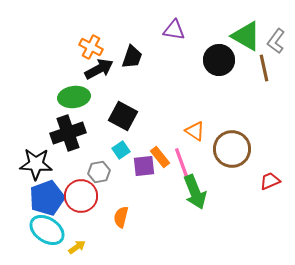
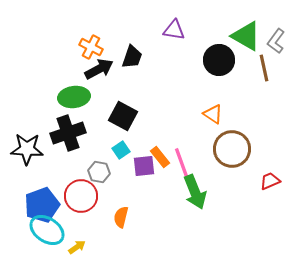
orange triangle: moved 18 px right, 17 px up
black star: moved 9 px left, 15 px up
gray hexagon: rotated 20 degrees clockwise
blue pentagon: moved 5 px left, 7 px down
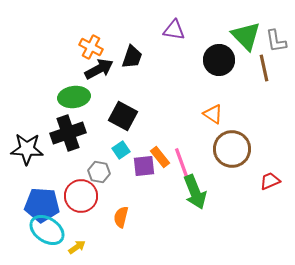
green triangle: rotated 16 degrees clockwise
gray L-shape: rotated 45 degrees counterclockwise
blue pentagon: rotated 24 degrees clockwise
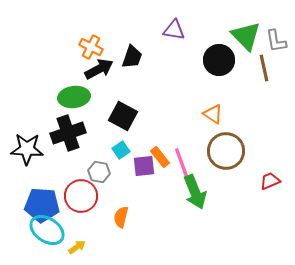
brown circle: moved 6 px left, 2 px down
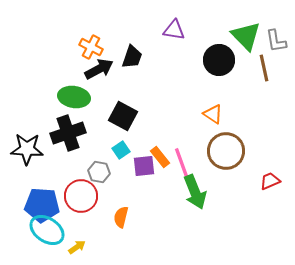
green ellipse: rotated 16 degrees clockwise
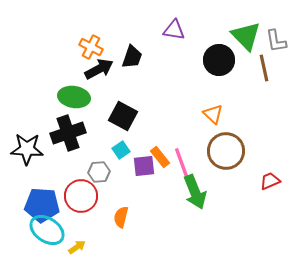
orange triangle: rotated 10 degrees clockwise
gray hexagon: rotated 15 degrees counterclockwise
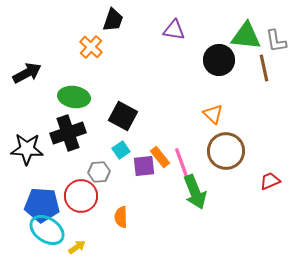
green triangle: rotated 40 degrees counterclockwise
orange cross: rotated 15 degrees clockwise
black trapezoid: moved 19 px left, 37 px up
black arrow: moved 72 px left, 4 px down
orange semicircle: rotated 15 degrees counterclockwise
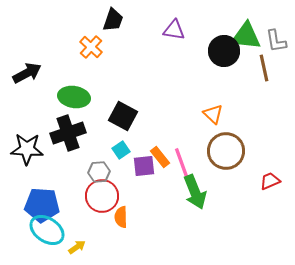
black circle: moved 5 px right, 9 px up
red circle: moved 21 px right
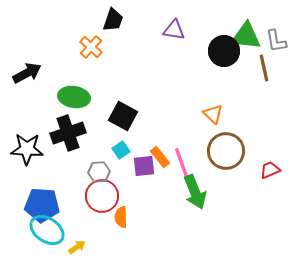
red trapezoid: moved 11 px up
